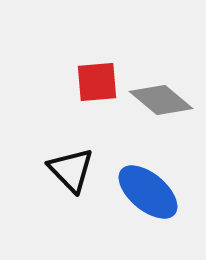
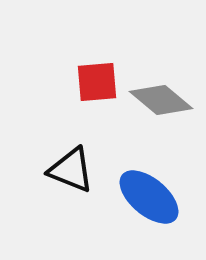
black triangle: rotated 24 degrees counterclockwise
blue ellipse: moved 1 px right, 5 px down
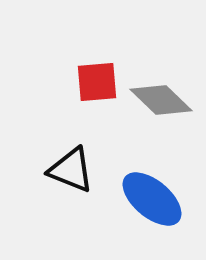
gray diamond: rotated 4 degrees clockwise
blue ellipse: moved 3 px right, 2 px down
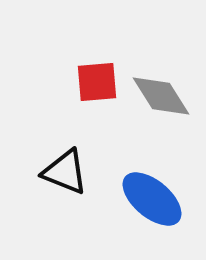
gray diamond: moved 4 px up; rotated 14 degrees clockwise
black triangle: moved 6 px left, 2 px down
